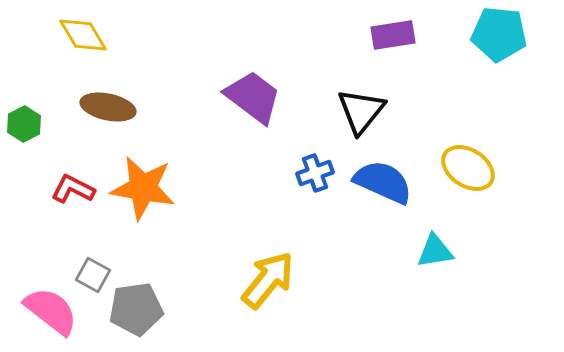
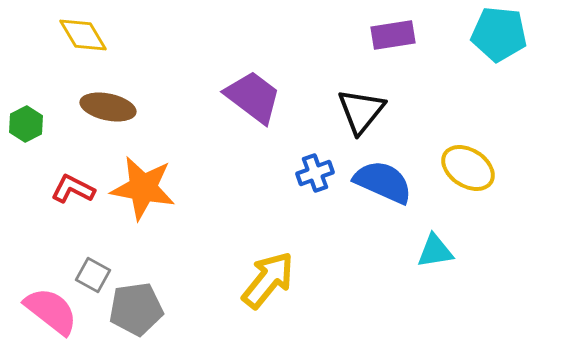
green hexagon: moved 2 px right
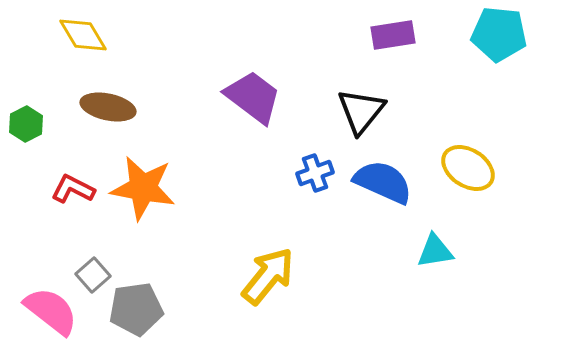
gray square: rotated 20 degrees clockwise
yellow arrow: moved 4 px up
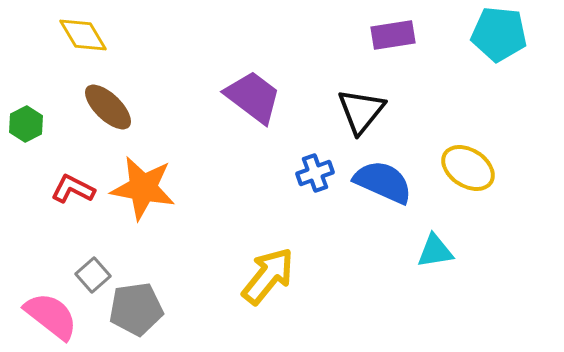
brown ellipse: rotated 32 degrees clockwise
pink semicircle: moved 5 px down
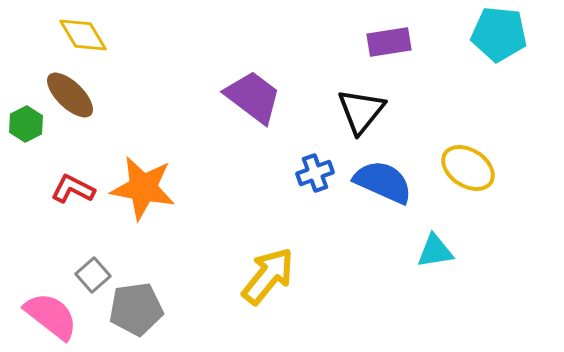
purple rectangle: moved 4 px left, 7 px down
brown ellipse: moved 38 px left, 12 px up
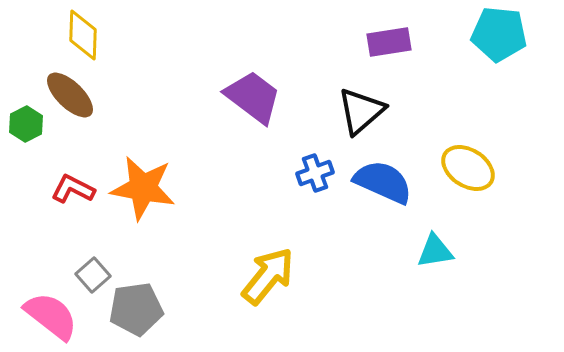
yellow diamond: rotated 33 degrees clockwise
black triangle: rotated 10 degrees clockwise
